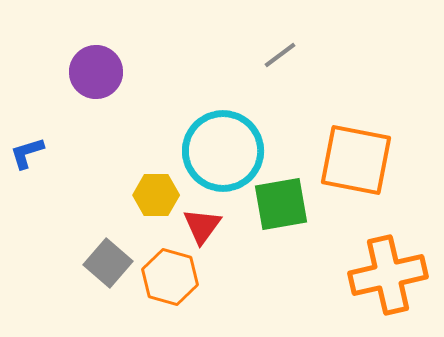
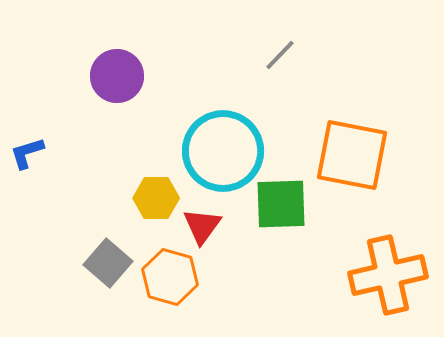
gray line: rotated 9 degrees counterclockwise
purple circle: moved 21 px right, 4 px down
orange square: moved 4 px left, 5 px up
yellow hexagon: moved 3 px down
green square: rotated 8 degrees clockwise
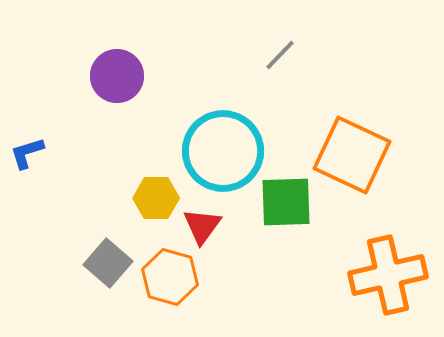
orange square: rotated 14 degrees clockwise
green square: moved 5 px right, 2 px up
